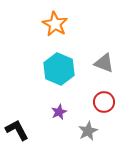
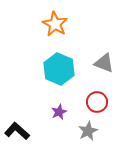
red circle: moved 7 px left
black L-shape: moved 1 px down; rotated 20 degrees counterclockwise
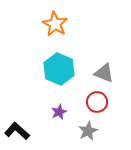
gray triangle: moved 10 px down
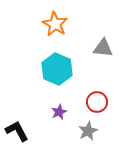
cyan hexagon: moved 2 px left
gray triangle: moved 1 px left, 25 px up; rotated 15 degrees counterclockwise
black L-shape: rotated 20 degrees clockwise
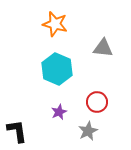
orange star: rotated 15 degrees counterclockwise
black L-shape: rotated 20 degrees clockwise
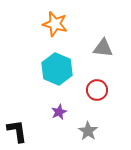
red circle: moved 12 px up
gray star: rotated 12 degrees counterclockwise
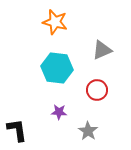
orange star: moved 2 px up
gray triangle: moved 1 px left, 2 px down; rotated 30 degrees counterclockwise
cyan hexagon: moved 1 px up; rotated 16 degrees counterclockwise
purple star: rotated 28 degrees clockwise
black L-shape: moved 1 px up
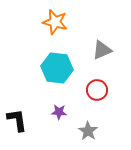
black L-shape: moved 10 px up
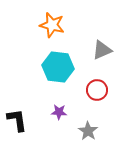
orange star: moved 3 px left, 3 px down
cyan hexagon: moved 1 px right, 1 px up
